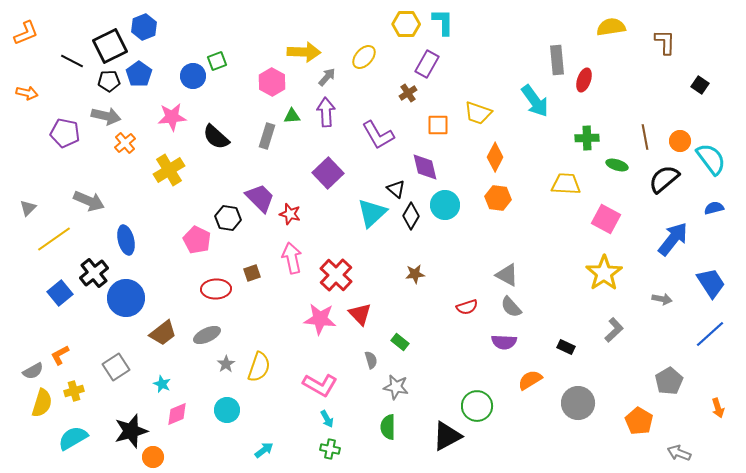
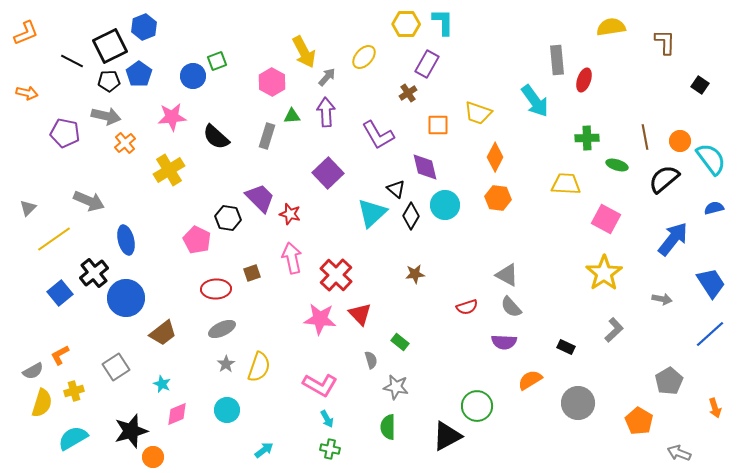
yellow arrow at (304, 52): rotated 60 degrees clockwise
gray ellipse at (207, 335): moved 15 px right, 6 px up
orange arrow at (718, 408): moved 3 px left
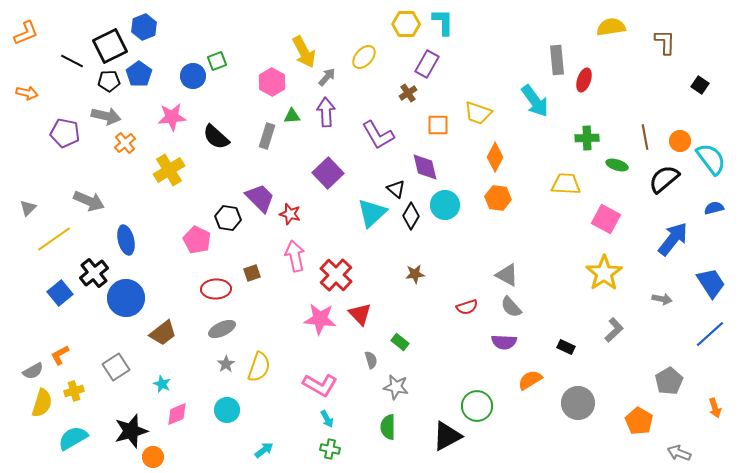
pink arrow at (292, 258): moved 3 px right, 2 px up
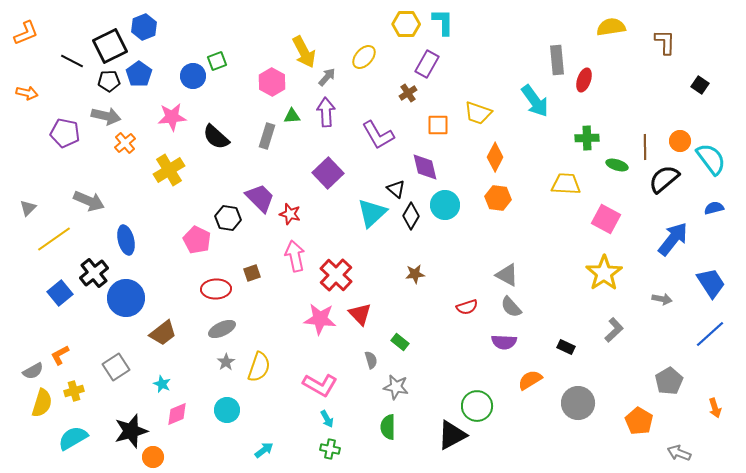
brown line at (645, 137): moved 10 px down; rotated 10 degrees clockwise
gray star at (226, 364): moved 2 px up
black triangle at (447, 436): moved 5 px right, 1 px up
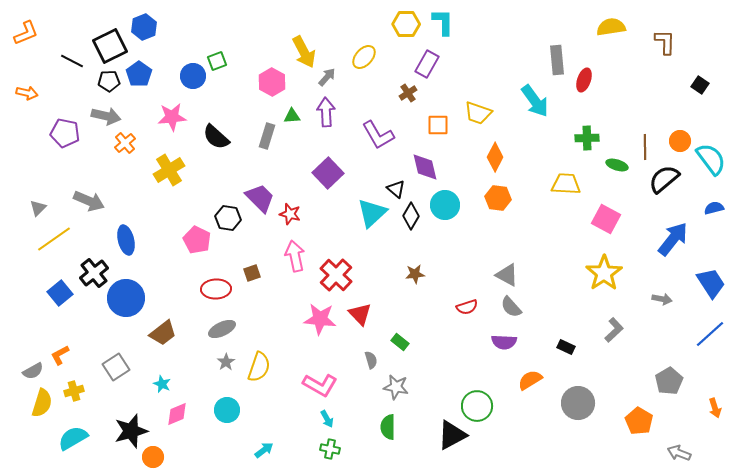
gray triangle at (28, 208): moved 10 px right
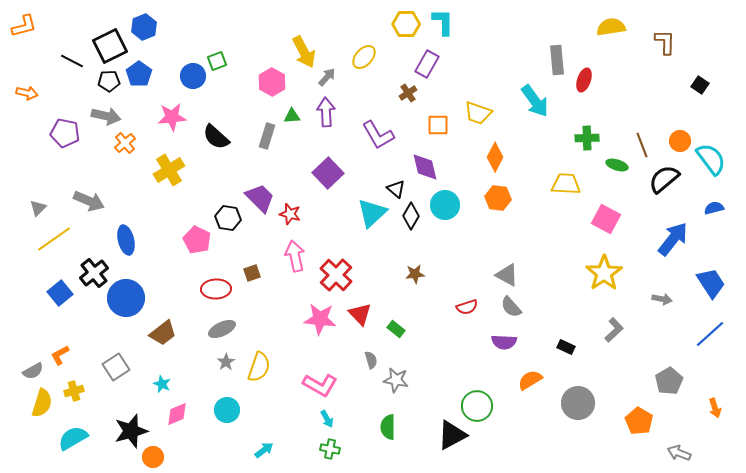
orange L-shape at (26, 33): moved 2 px left, 7 px up; rotated 8 degrees clockwise
brown line at (645, 147): moved 3 px left, 2 px up; rotated 20 degrees counterclockwise
green rectangle at (400, 342): moved 4 px left, 13 px up
gray star at (396, 387): moved 7 px up
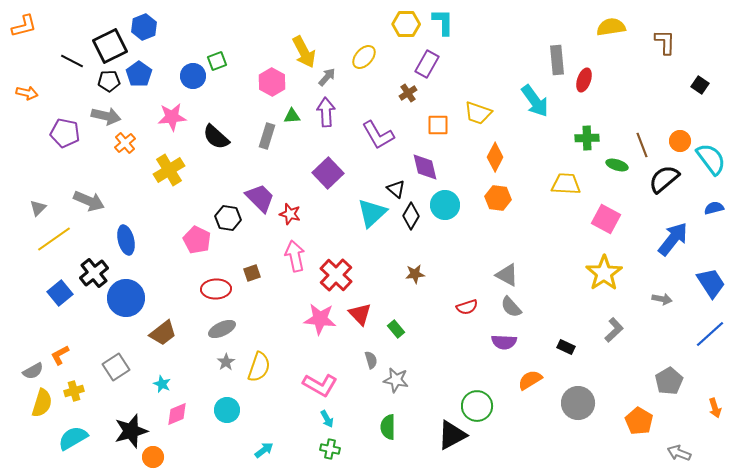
green rectangle at (396, 329): rotated 12 degrees clockwise
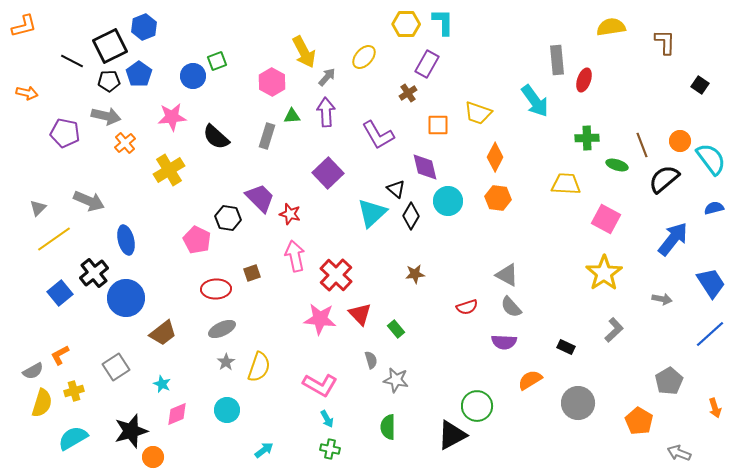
cyan circle at (445, 205): moved 3 px right, 4 px up
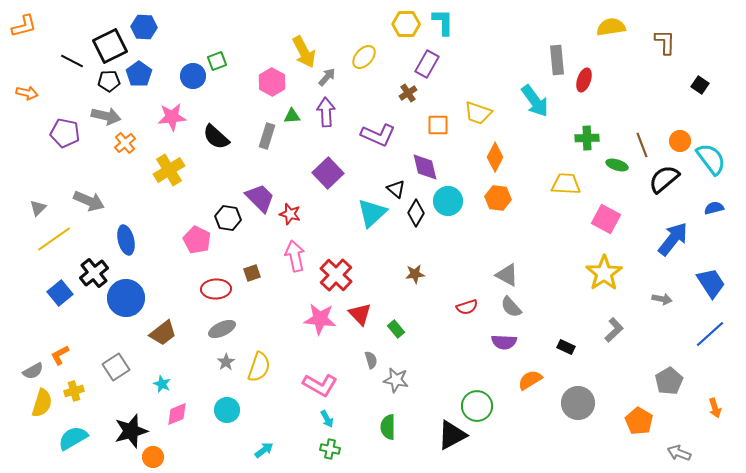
blue hexagon at (144, 27): rotated 25 degrees clockwise
purple L-shape at (378, 135): rotated 36 degrees counterclockwise
black diamond at (411, 216): moved 5 px right, 3 px up
